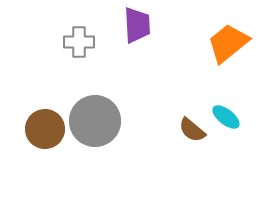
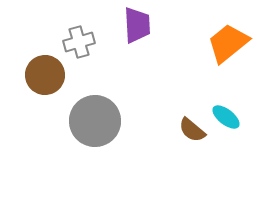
gray cross: rotated 16 degrees counterclockwise
brown circle: moved 54 px up
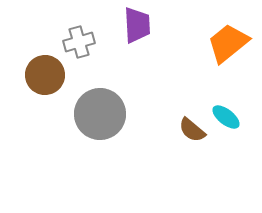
gray circle: moved 5 px right, 7 px up
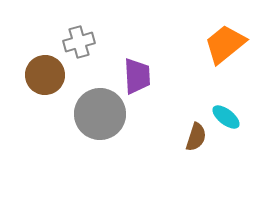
purple trapezoid: moved 51 px down
orange trapezoid: moved 3 px left, 1 px down
brown semicircle: moved 4 px right, 7 px down; rotated 112 degrees counterclockwise
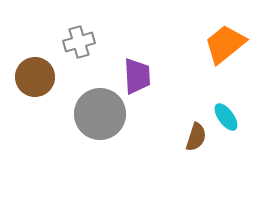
brown circle: moved 10 px left, 2 px down
cyan ellipse: rotated 16 degrees clockwise
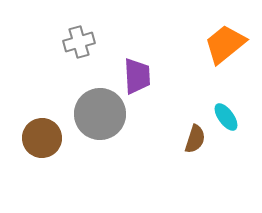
brown circle: moved 7 px right, 61 px down
brown semicircle: moved 1 px left, 2 px down
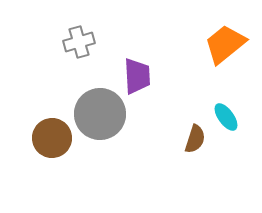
brown circle: moved 10 px right
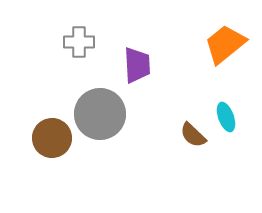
gray cross: rotated 16 degrees clockwise
purple trapezoid: moved 11 px up
cyan ellipse: rotated 16 degrees clockwise
brown semicircle: moved 2 px left, 4 px up; rotated 116 degrees clockwise
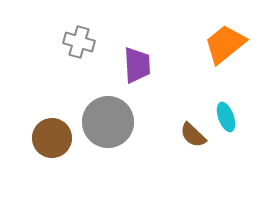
gray cross: rotated 16 degrees clockwise
gray circle: moved 8 px right, 8 px down
